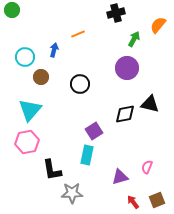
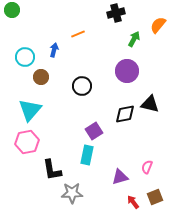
purple circle: moved 3 px down
black circle: moved 2 px right, 2 px down
brown square: moved 2 px left, 3 px up
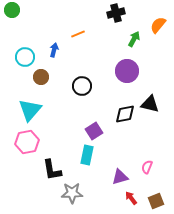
brown square: moved 1 px right, 4 px down
red arrow: moved 2 px left, 4 px up
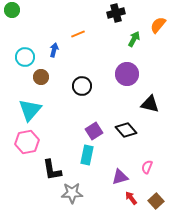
purple circle: moved 3 px down
black diamond: moved 1 px right, 16 px down; rotated 60 degrees clockwise
brown square: rotated 21 degrees counterclockwise
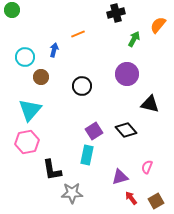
brown square: rotated 14 degrees clockwise
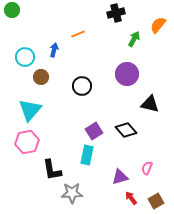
pink semicircle: moved 1 px down
